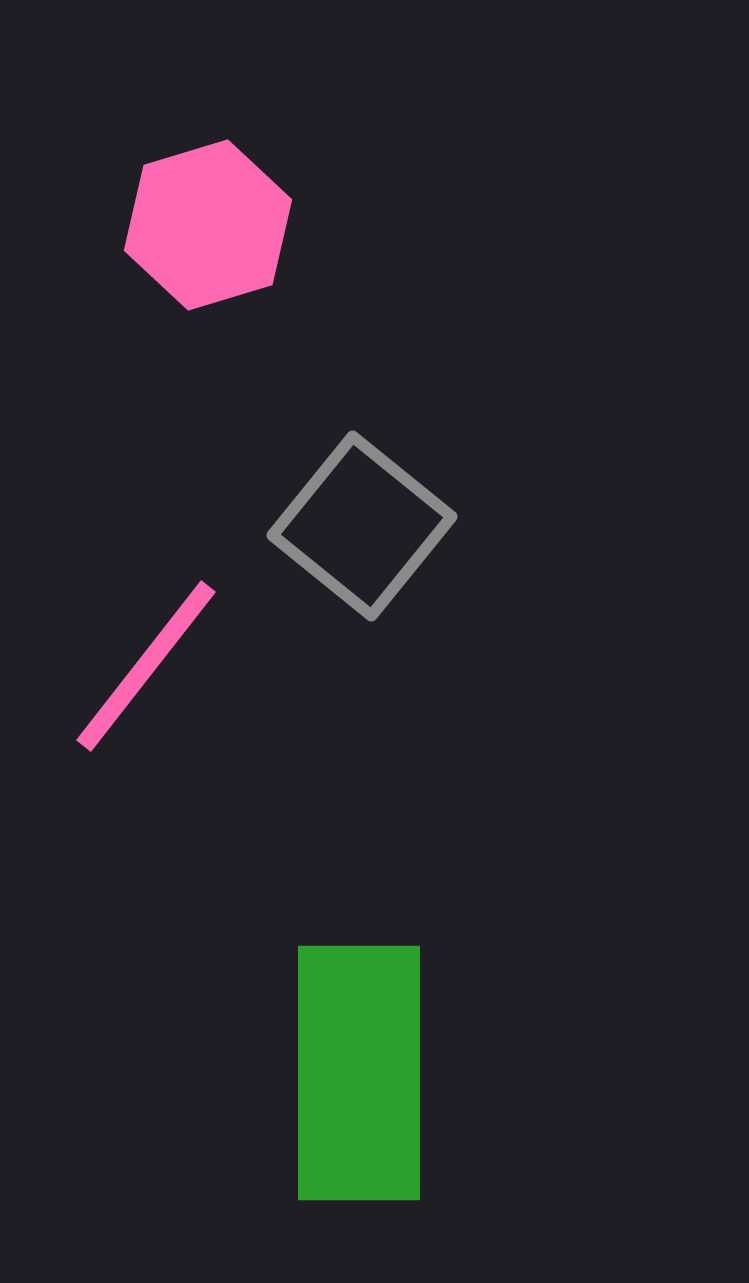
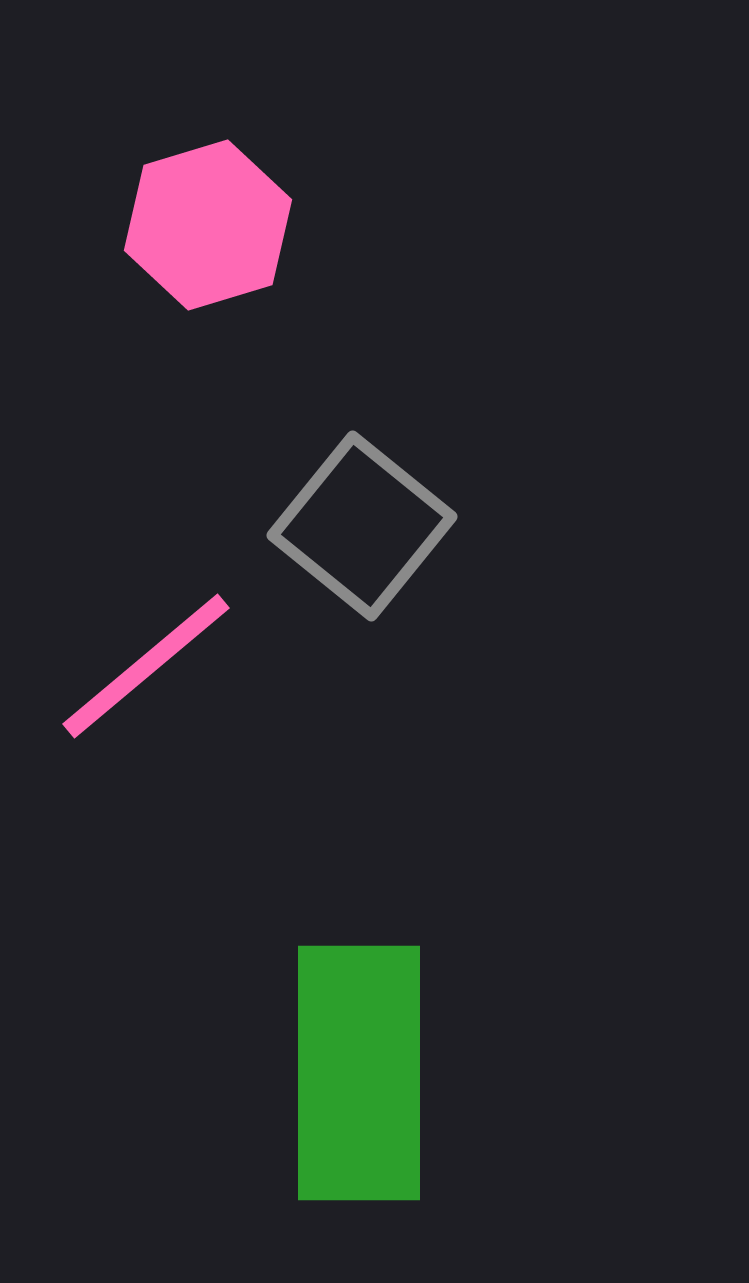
pink line: rotated 12 degrees clockwise
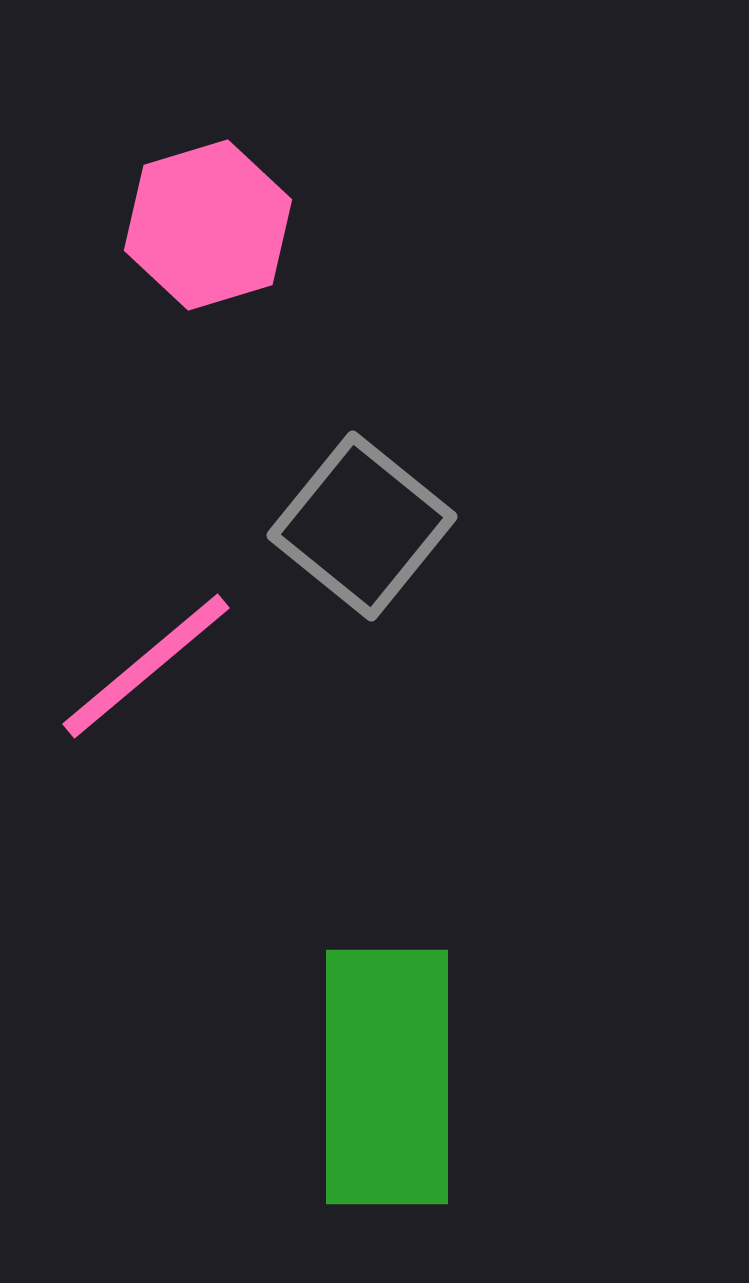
green rectangle: moved 28 px right, 4 px down
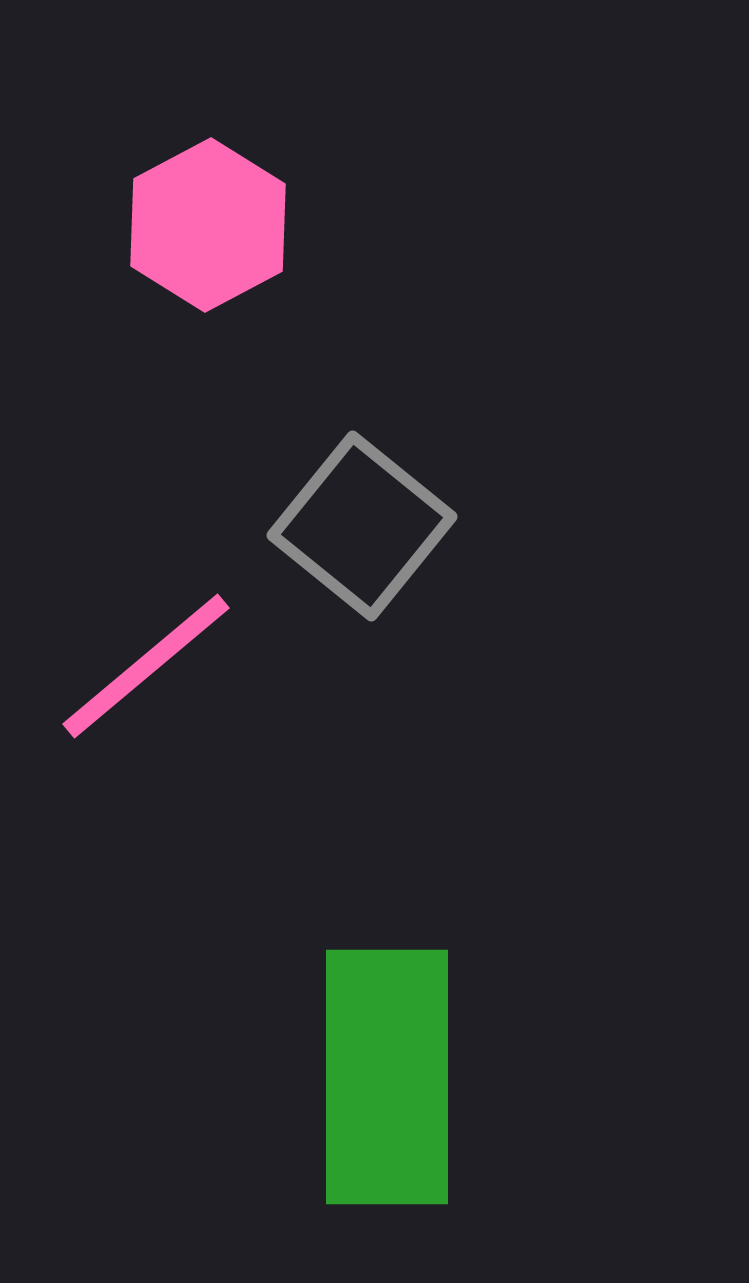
pink hexagon: rotated 11 degrees counterclockwise
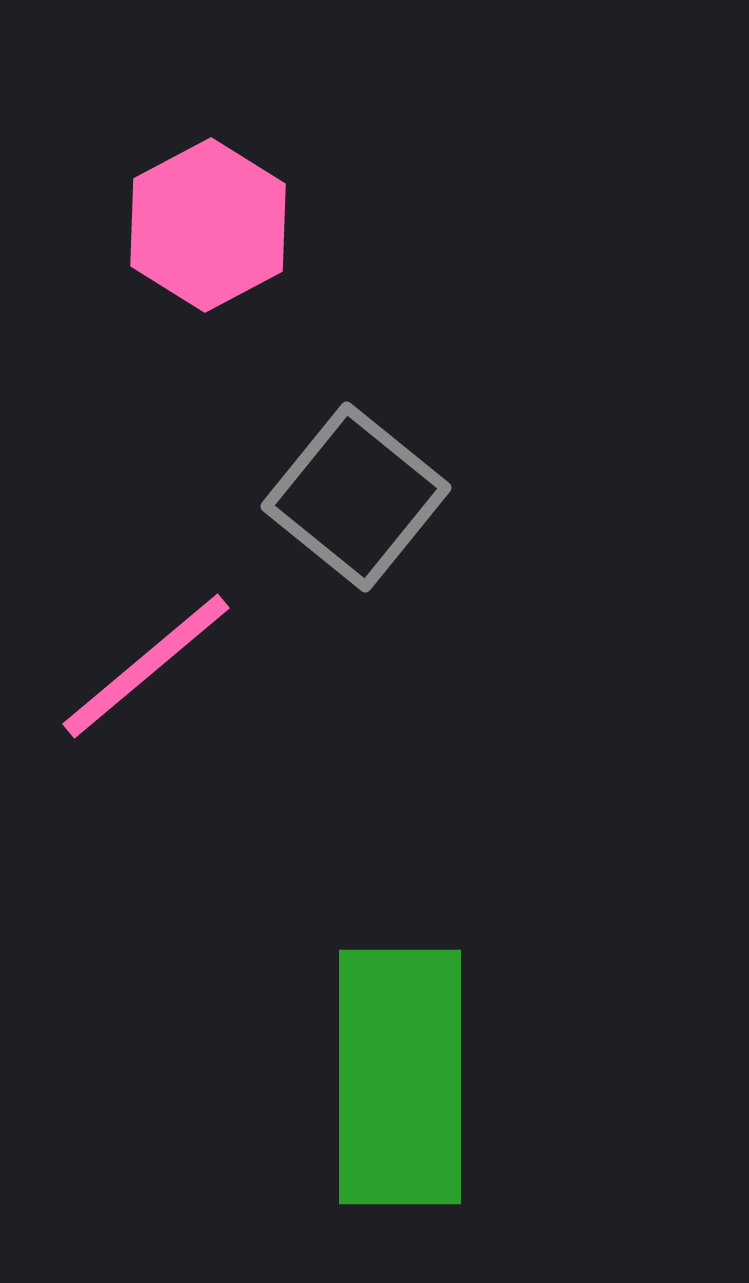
gray square: moved 6 px left, 29 px up
green rectangle: moved 13 px right
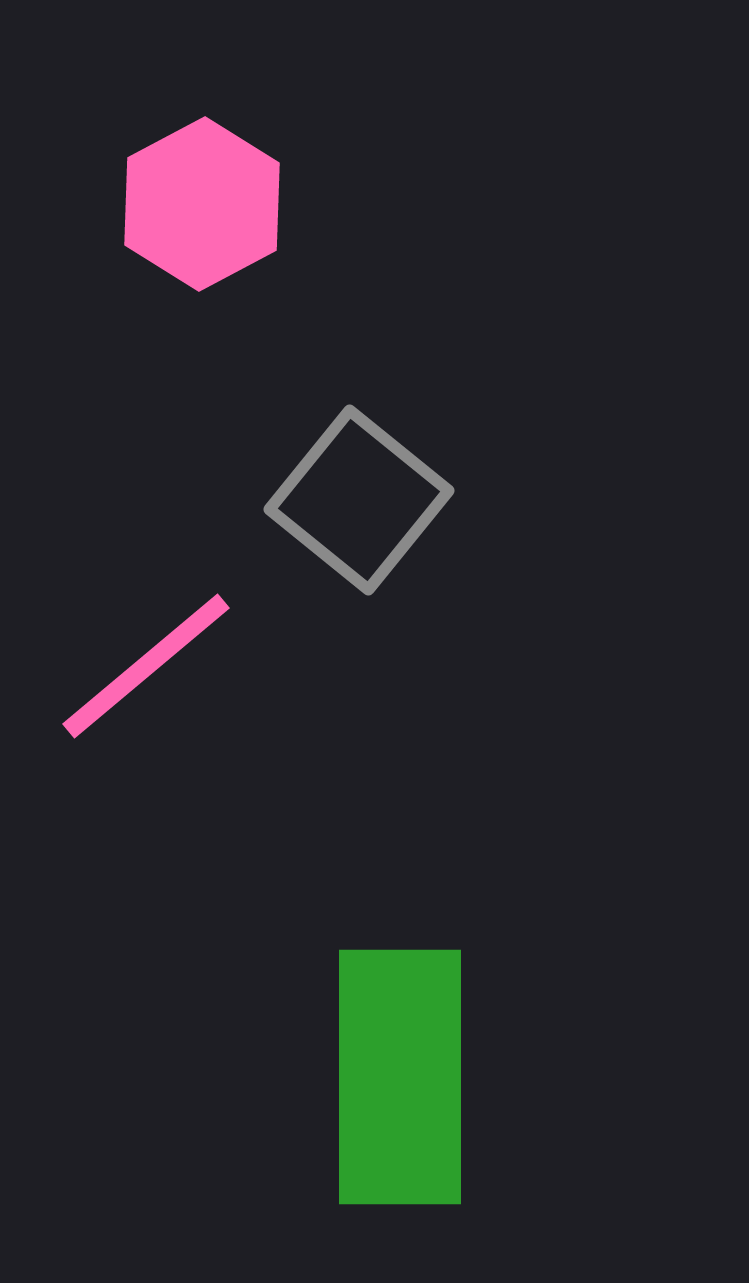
pink hexagon: moved 6 px left, 21 px up
gray square: moved 3 px right, 3 px down
